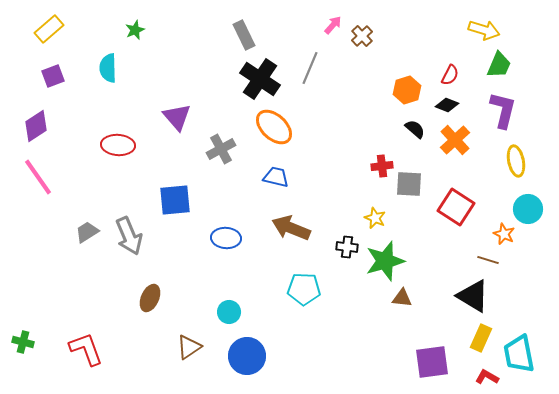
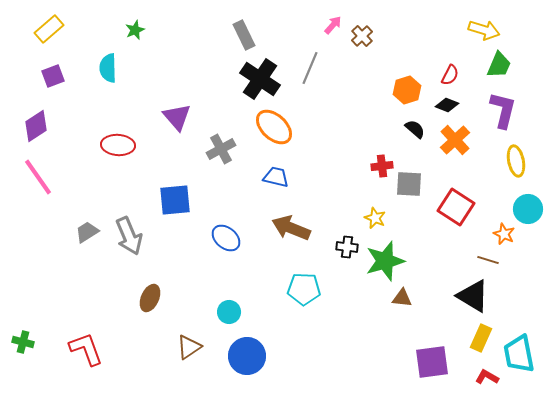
blue ellipse at (226, 238): rotated 36 degrees clockwise
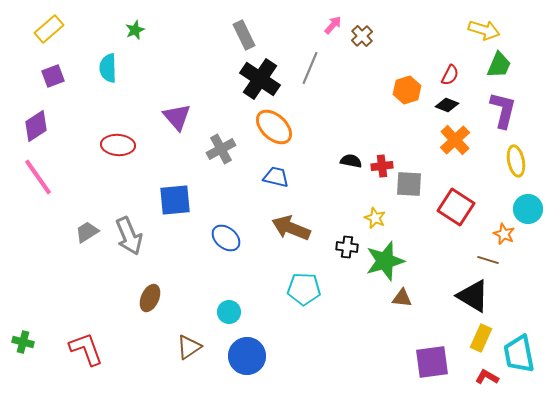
black semicircle at (415, 129): moved 64 px left, 32 px down; rotated 30 degrees counterclockwise
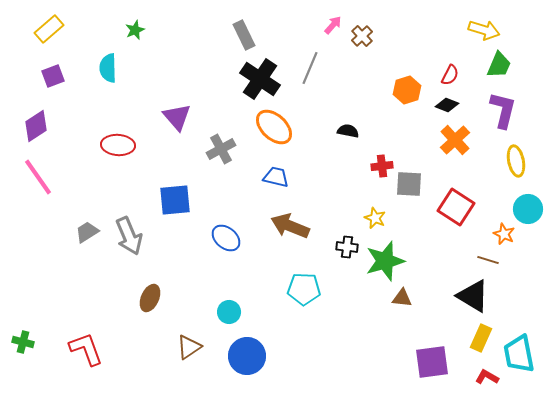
black semicircle at (351, 161): moved 3 px left, 30 px up
brown arrow at (291, 228): moved 1 px left, 2 px up
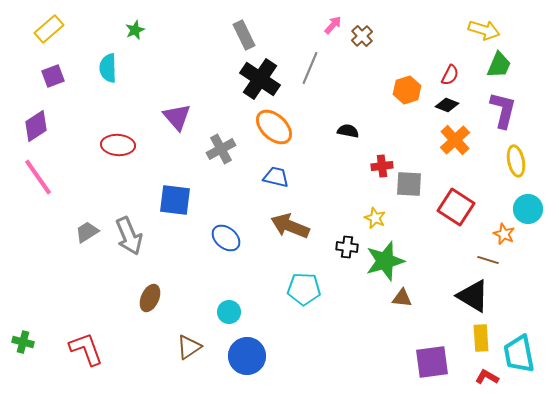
blue square at (175, 200): rotated 12 degrees clockwise
yellow rectangle at (481, 338): rotated 28 degrees counterclockwise
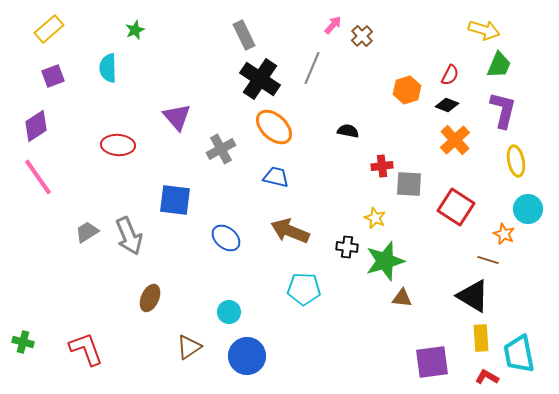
gray line at (310, 68): moved 2 px right
brown arrow at (290, 226): moved 5 px down
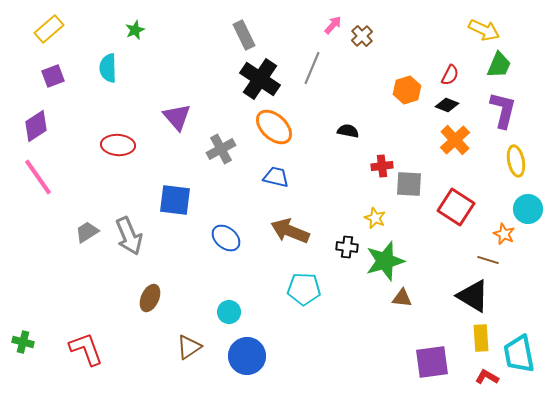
yellow arrow at (484, 30): rotated 8 degrees clockwise
